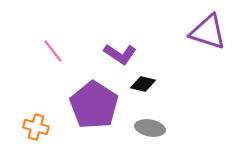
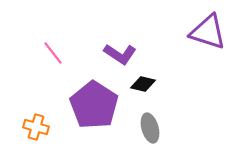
pink line: moved 2 px down
gray ellipse: rotated 64 degrees clockwise
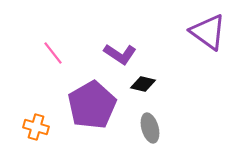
purple triangle: rotated 18 degrees clockwise
purple pentagon: moved 2 px left; rotated 9 degrees clockwise
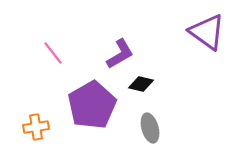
purple triangle: moved 1 px left
purple L-shape: rotated 64 degrees counterclockwise
black diamond: moved 2 px left
orange cross: rotated 25 degrees counterclockwise
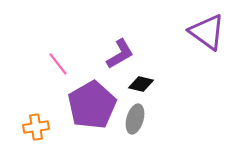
pink line: moved 5 px right, 11 px down
gray ellipse: moved 15 px left, 9 px up; rotated 32 degrees clockwise
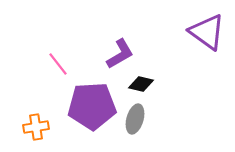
purple pentagon: moved 1 px down; rotated 27 degrees clockwise
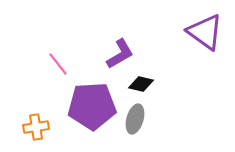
purple triangle: moved 2 px left
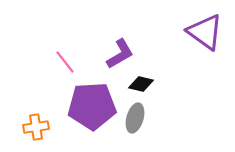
pink line: moved 7 px right, 2 px up
gray ellipse: moved 1 px up
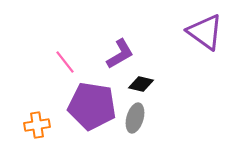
purple pentagon: rotated 12 degrees clockwise
orange cross: moved 1 px right, 2 px up
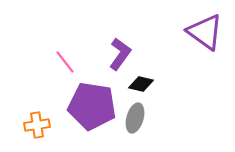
purple L-shape: rotated 24 degrees counterclockwise
